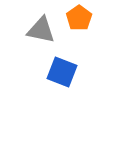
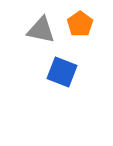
orange pentagon: moved 1 px right, 6 px down
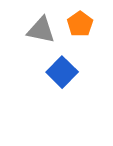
blue square: rotated 24 degrees clockwise
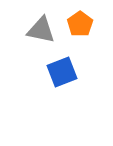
blue square: rotated 24 degrees clockwise
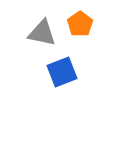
gray triangle: moved 1 px right, 3 px down
